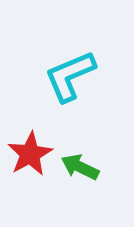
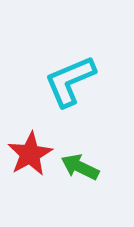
cyan L-shape: moved 5 px down
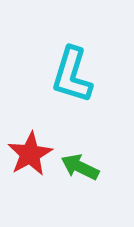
cyan L-shape: moved 2 px right, 6 px up; rotated 50 degrees counterclockwise
